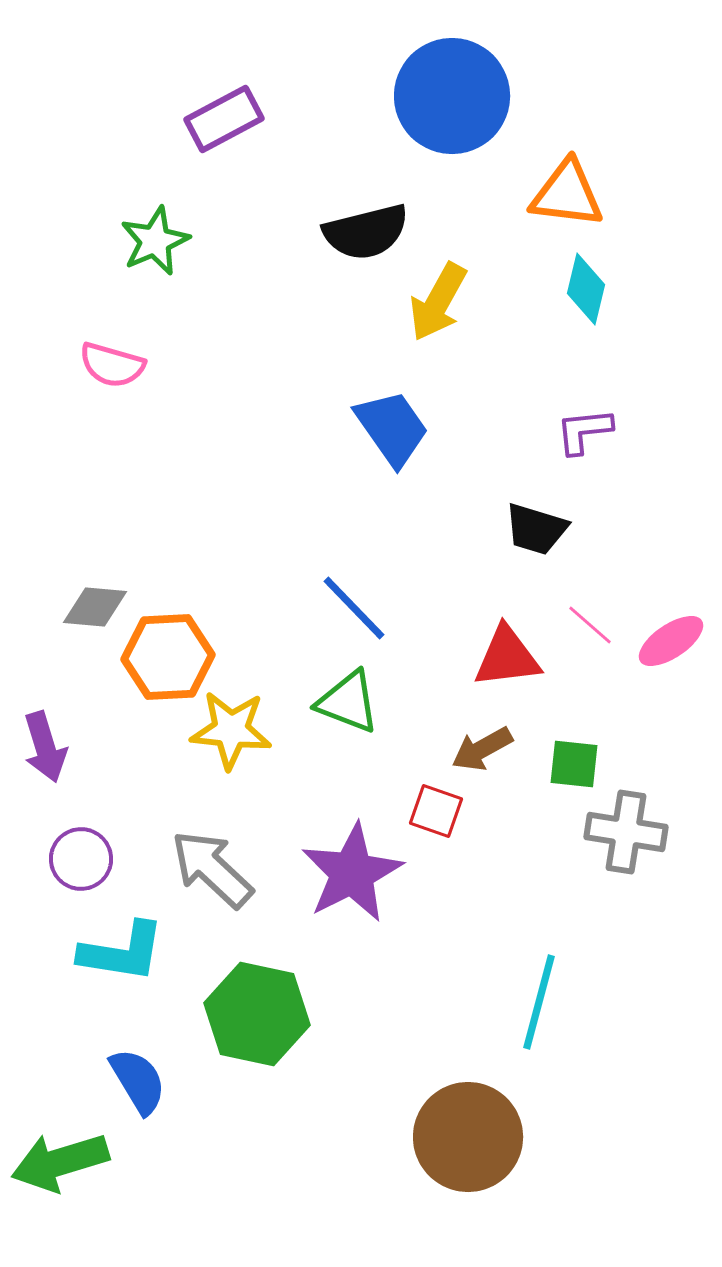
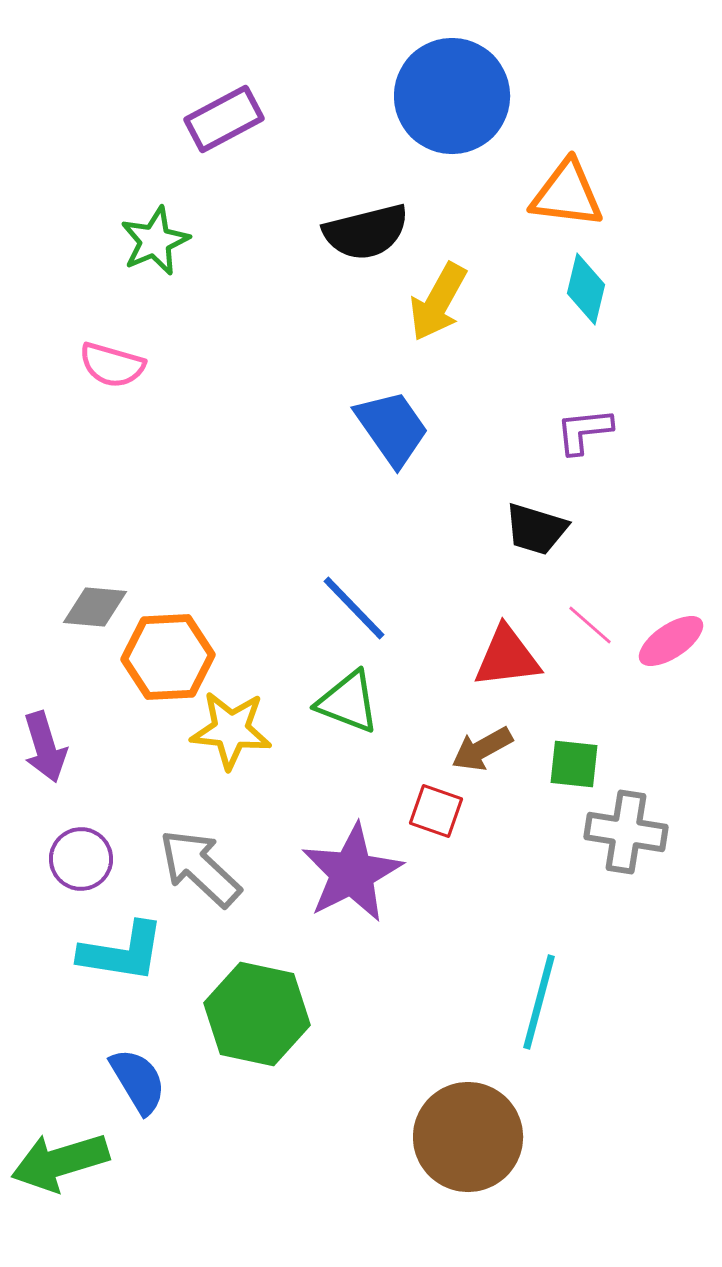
gray arrow: moved 12 px left, 1 px up
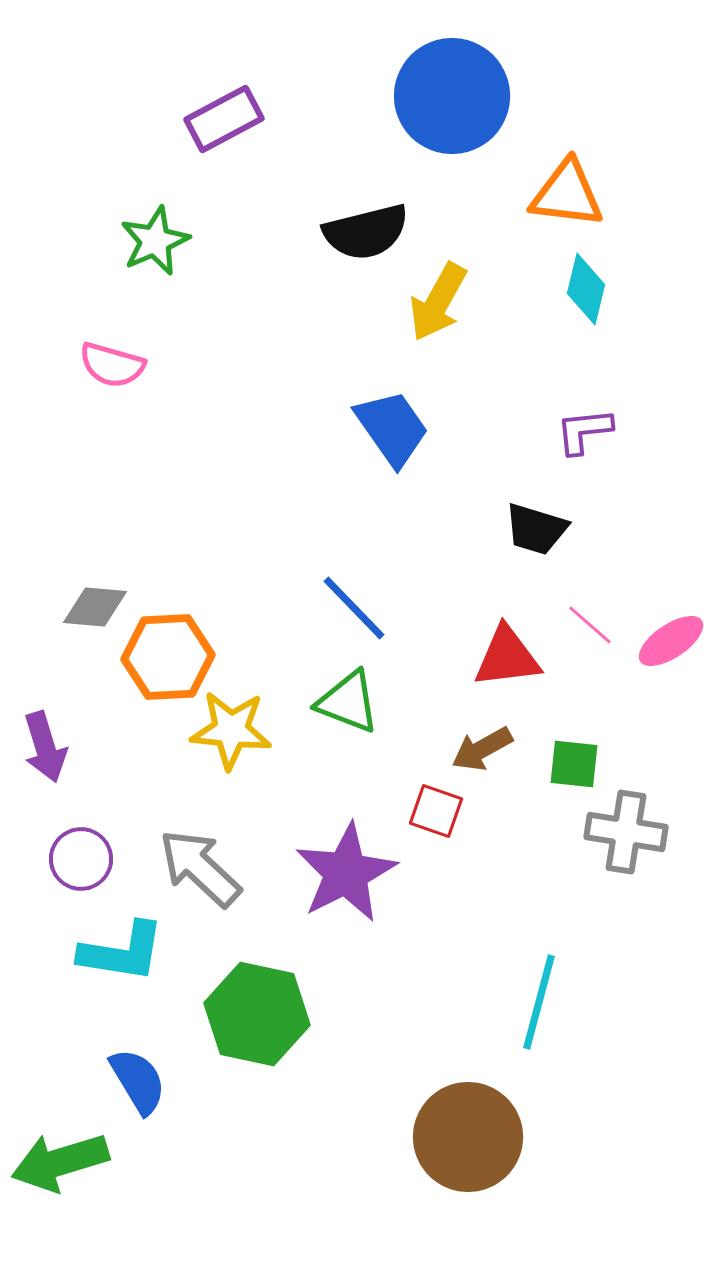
purple star: moved 6 px left
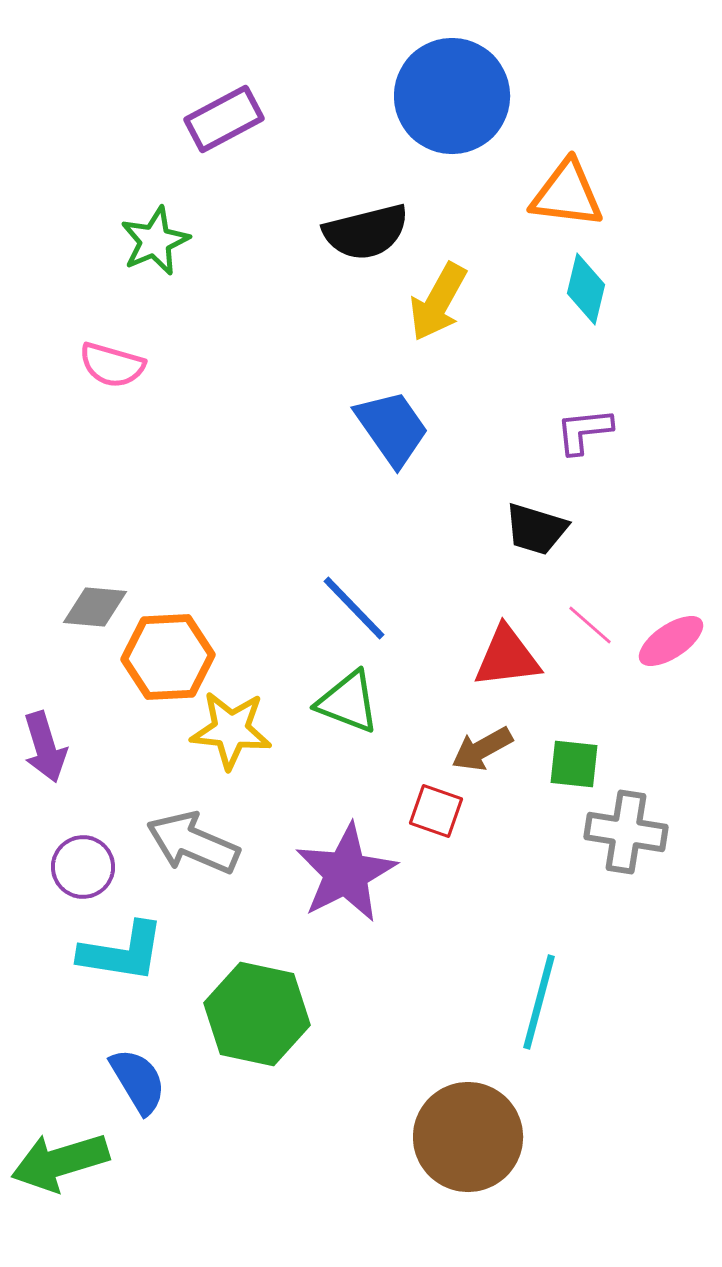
purple circle: moved 2 px right, 8 px down
gray arrow: moved 7 px left, 25 px up; rotated 20 degrees counterclockwise
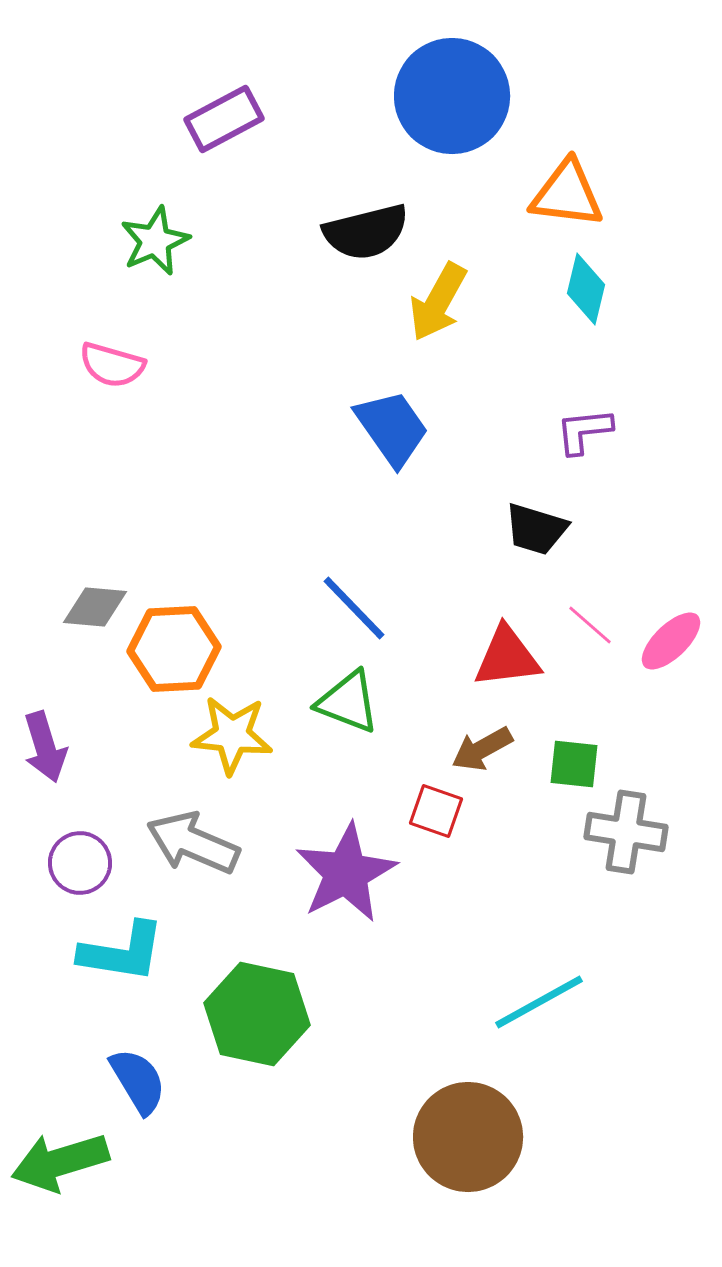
pink ellipse: rotated 10 degrees counterclockwise
orange hexagon: moved 6 px right, 8 px up
yellow star: moved 1 px right, 5 px down
purple circle: moved 3 px left, 4 px up
cyan line: rotated 46 degrees clockwise
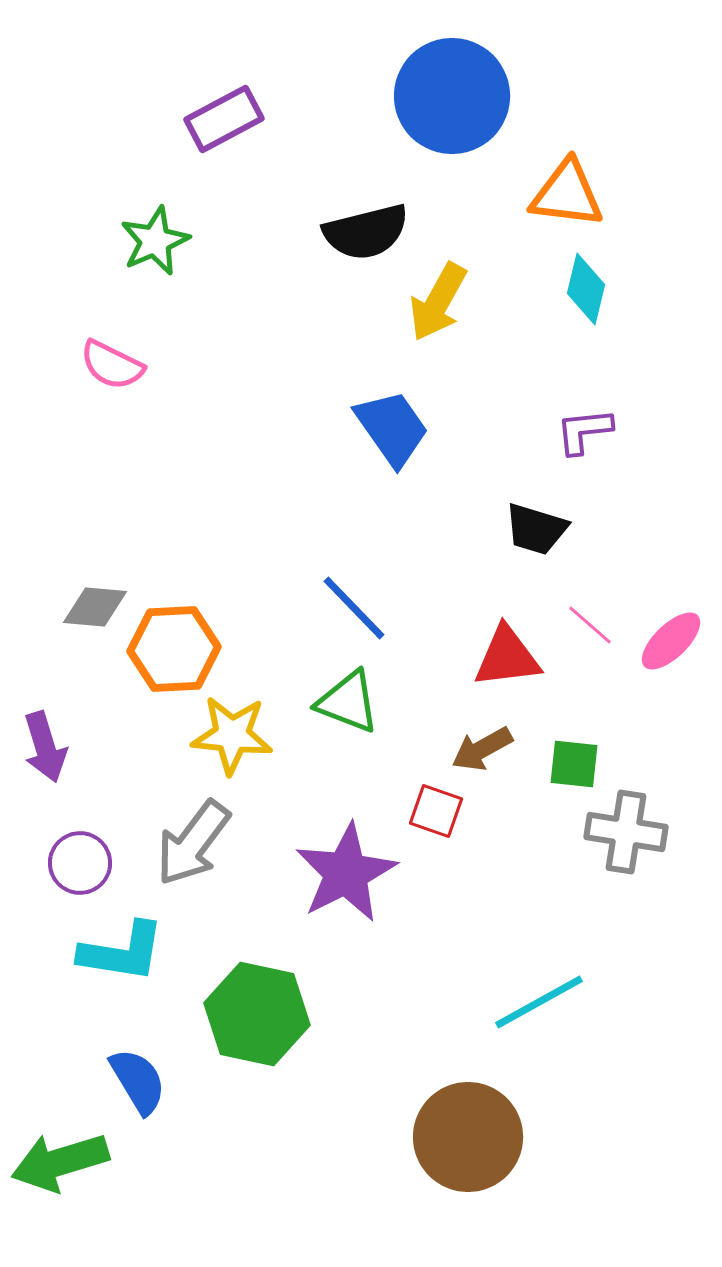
pink semicircle: rotated 10 degrees clockwise
gray arrow: rotated 76 degrees counterclockwise
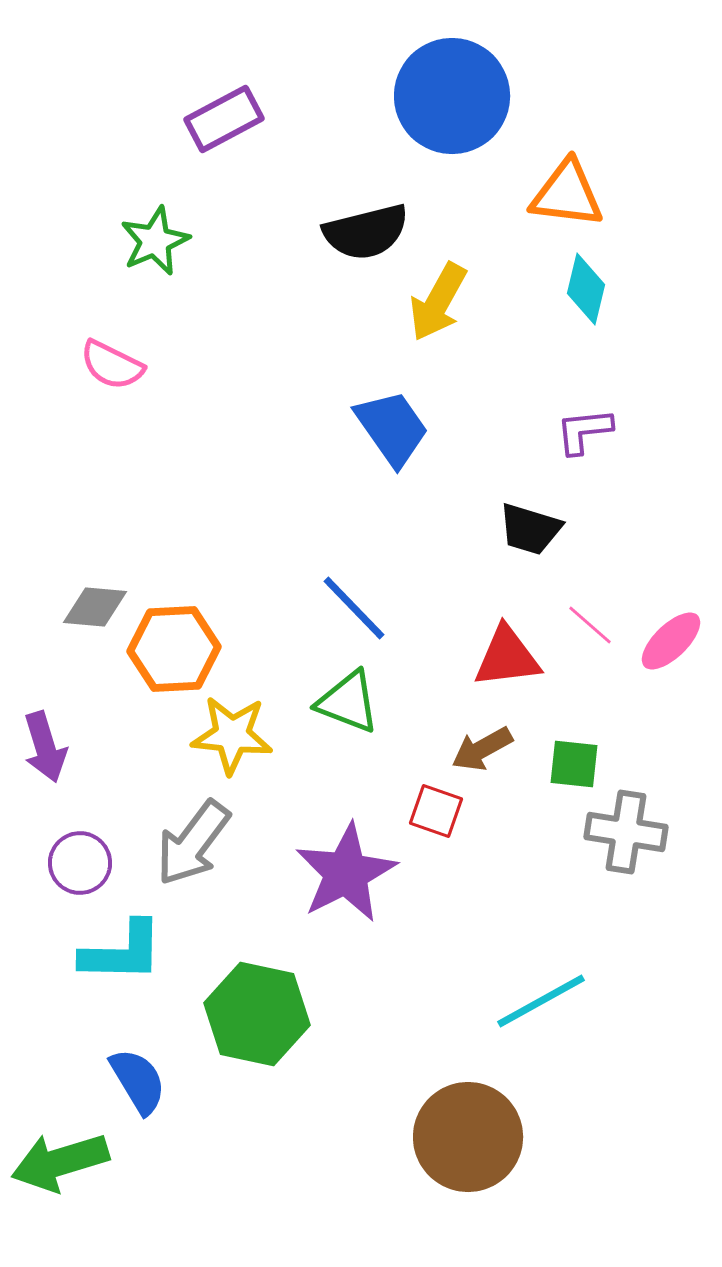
black trapezoid: moved 6 px left
cyan L-shape: rotated 8 degrees counterclockwise
cyan line: moved 2 px right, 1 px up
